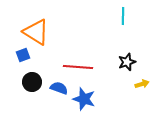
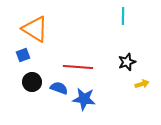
orange triangle: moved 1 px left, 3 px up
blue star: rotated 10 degrees counterclockwise
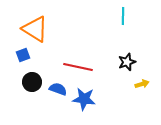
red line: rotated 8 degrees clockwise
blue semicircle: moved 1 px left, 1 px down
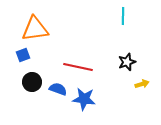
orange triangle: rotated 40 degrees counterclockwise
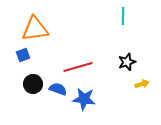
red line: rotated 28 degrees counterclockwise
black circle: moved 1 px right, 2 px down
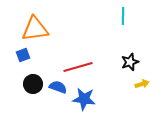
black star: moved 3 px right
blue semicircle: moved 2 px up
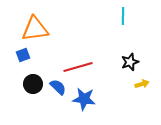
blue semicircle: rotated 24 degrees clockwise
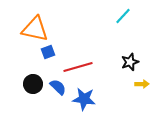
cyan line: rotated 42 degrees clockwise
orange triangle: rotated 20 degrees clockwise
blue square: moved 25 px right, 3 px up
yellow arrow: rotated 16 degrees clockwise
